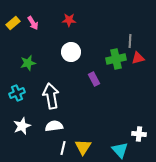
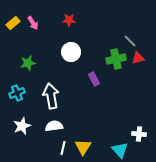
gray line: rotated 48 degrees counterclockwise
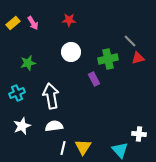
green cross: moved 8 px left
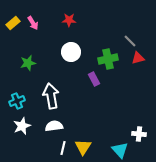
cyan cross: moved 8 px down
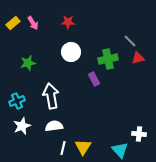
red star: moved 1 px left, 2 px down
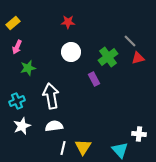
pink arrow: moved 16 px left, 24 px down; rotated 56 degrees clockwise
green cross: moved 2 px up; rotated 24 degrees counterclockwise
green star: moved 5 px down
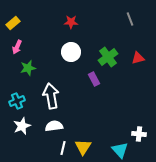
red star: moved 3 px right
gray line: moved 22 px up; rotated 24 degrees clockwise
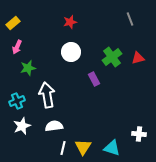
red star: moved 1 px left; rotated 16 degrees counterclockwise
green cross: moved 4 px right
white arrow: moved 4 px left, 1 px up
cyan triangle: moved 8 px left, 2 px up; rotated 30 degrees counterclockwise
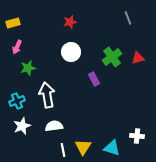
gray line: moved 2 px left, 1 px up
yellow rectangle: rotated 24 degrees clockwise
white cross: moved 2 px left, 2 px down
white line: moved 2 px down; rotated 24 degrees counterclockwise
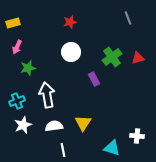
white star: moved 1 px right, 1 px up
yellow triangle: moved 24 px up
